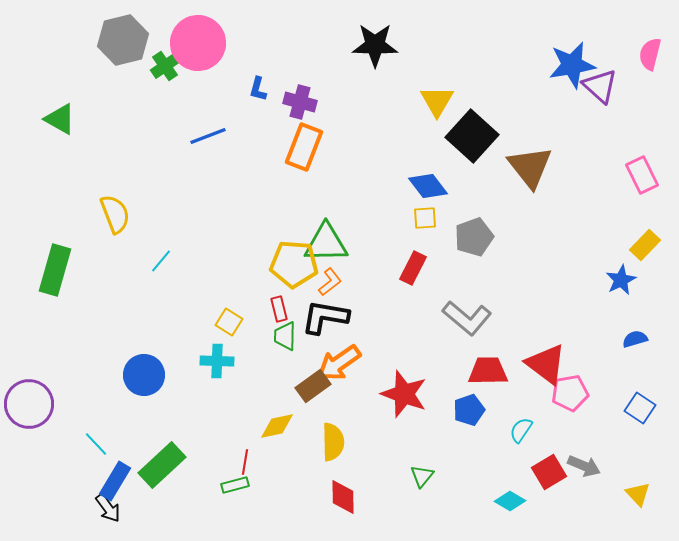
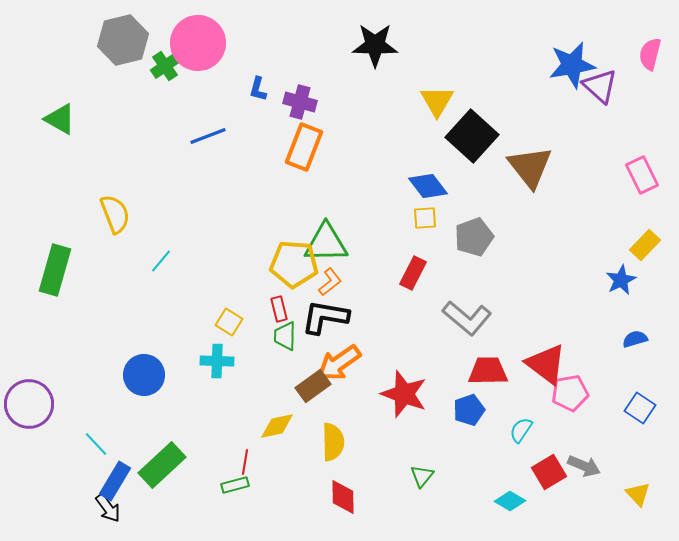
red rectangle at (413, 268): moved 5 px down
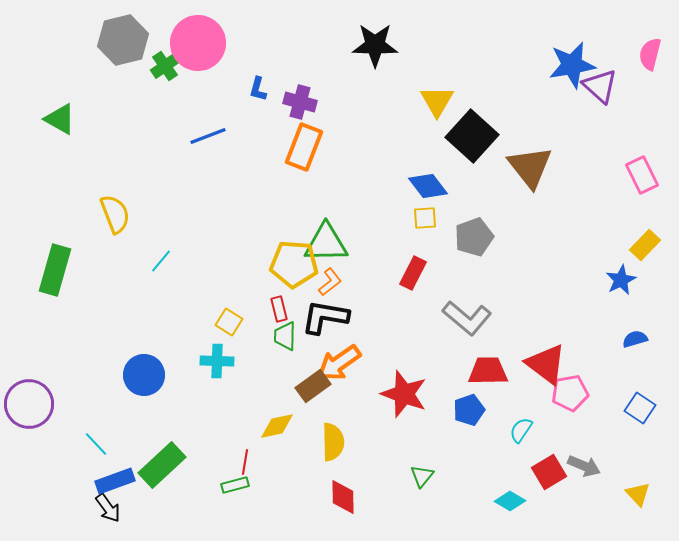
blue rectangle at (115, 481): rotated 39 degrees clockwise
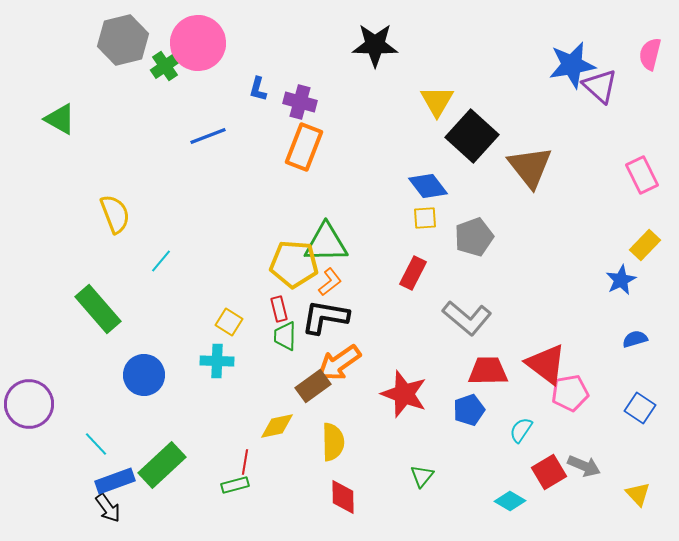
green rectangle at (55, 270): moved 43 px right, 39 px down; rotated 57 degrees counterclockwise
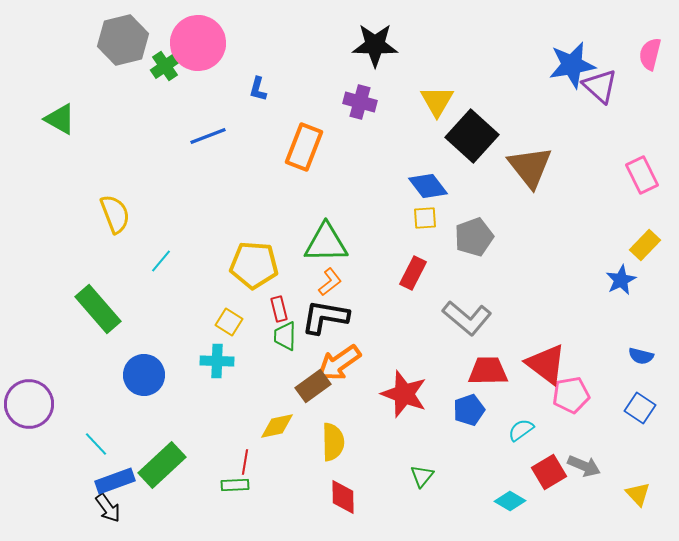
purple cross at (300, 102): moved 60 px right
yellow pentagon at (294, 264): moved 40 px left, 1 px down
blue semicircle at (635, 339): moved 6 px right, 17 px down; rotated 150 degrees counterclockwise
pink pentagon at (570, 393): moved 1 px right, 2 px down
cyan semicircle at (521, 430): rotated 20 degrees clockwise
green rectangle at (235, 485): rotated 12 degrees clockwise
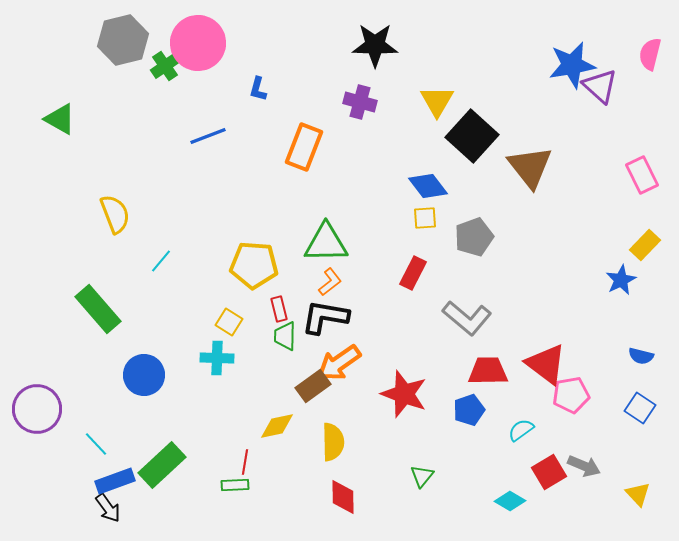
cyan cross at (217, 361): moved 3 px up
purple circle at (29, 404): moved 8 px right, 5 px down
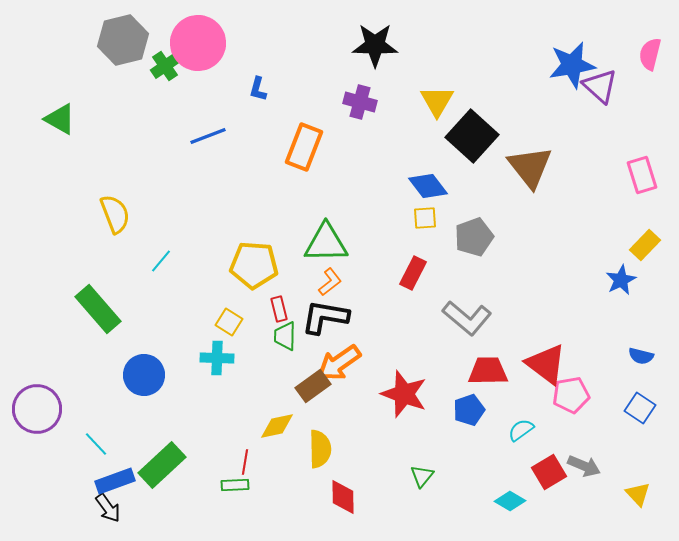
pink rectangle at (642, 175): rotated 9 degrees clockwise
yellow semicircle at (333, 442): moved 13 px left, 7 px down
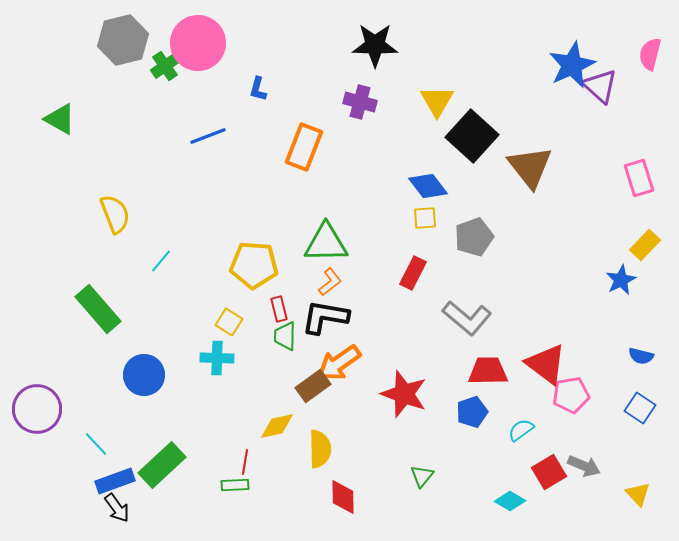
blue star at (572, 65): rotated 15 degrees counterclockwise
pink rectangle at (642, 175): moved 3 px left, 3 px down
blue pentagon at (469, 410): moved 3 px right, 2 px down
black arrow at (108, 508): moved 9 px right
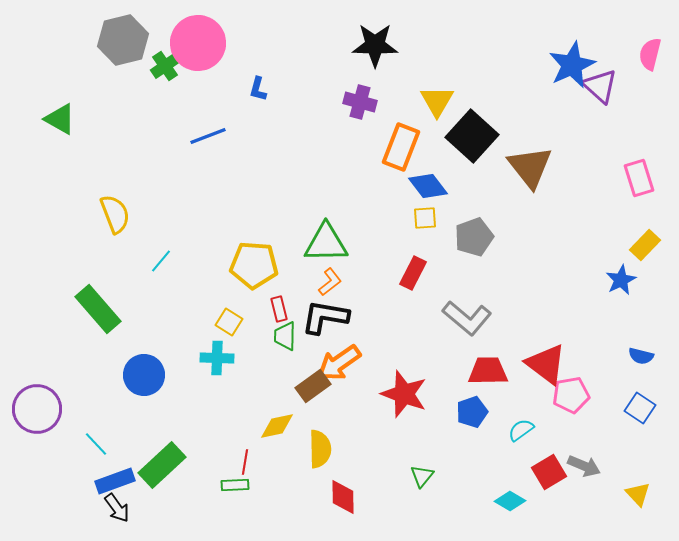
orange rectangle at (304, 147): moved 97 px right
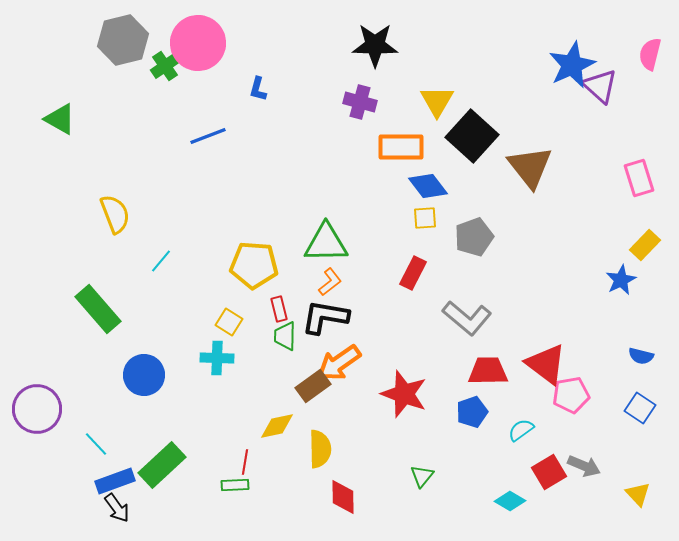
orange rectangle at (401, 147): rotated 69 degrees clockwise
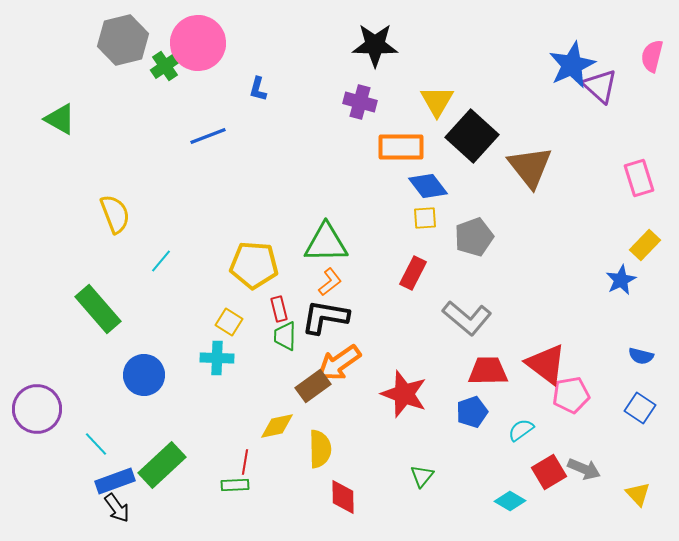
pink semicircle at (650, 54): moved 2 px right, 2 px down
gray arrow at (584, 466): moved 3 px down
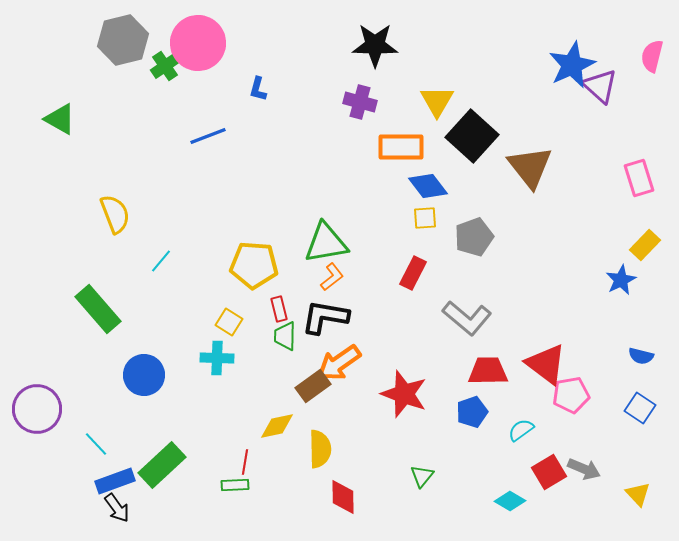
green triangle at (326, 243): rotated 9 degrees counterclockwise
orange L-shape at (330, 282): moved 2 px right, 5 px up
